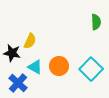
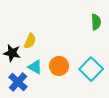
blue cross: moved 1 px up
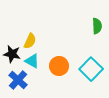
green semicircle: moved 1 px right, 4 px down
black star: moved 1 px down
cyan triangle: moved 3 px left, 6 px up
blue cross: moved 2 px up
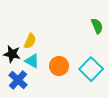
green semicircle: rotated 21 degrees counterclockwise
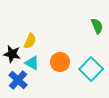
cyan triangle: moved 2 px down
orange circle: moved 1 px right, 4 px up
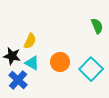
black star: moved 2 px down
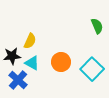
black star: rotated 18 degrees counterclockwise
orange circle: moved 1 px right
cyan square: moved 1 px right
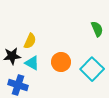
green semicircle: moved 3 px down
blue cross: moved 5 px down; rotated 24 degrees counterclockwise
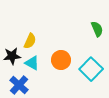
orange circle: moved 2 px up
cyan square: moved 1 px left
blue cross: moved 1 px right; rotated 24 degrees clockwise
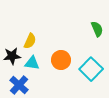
cyan triangle: rotated 21 degrees counterclockwise
